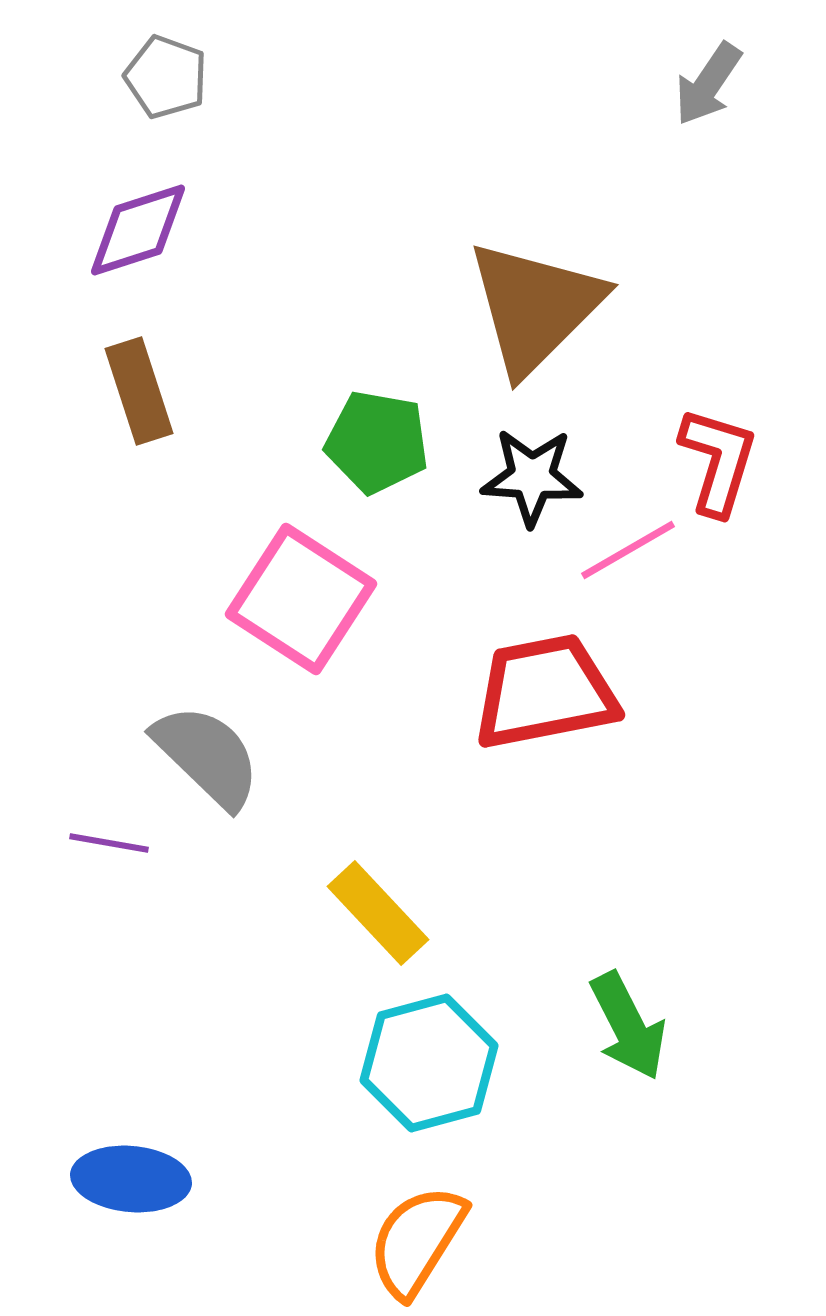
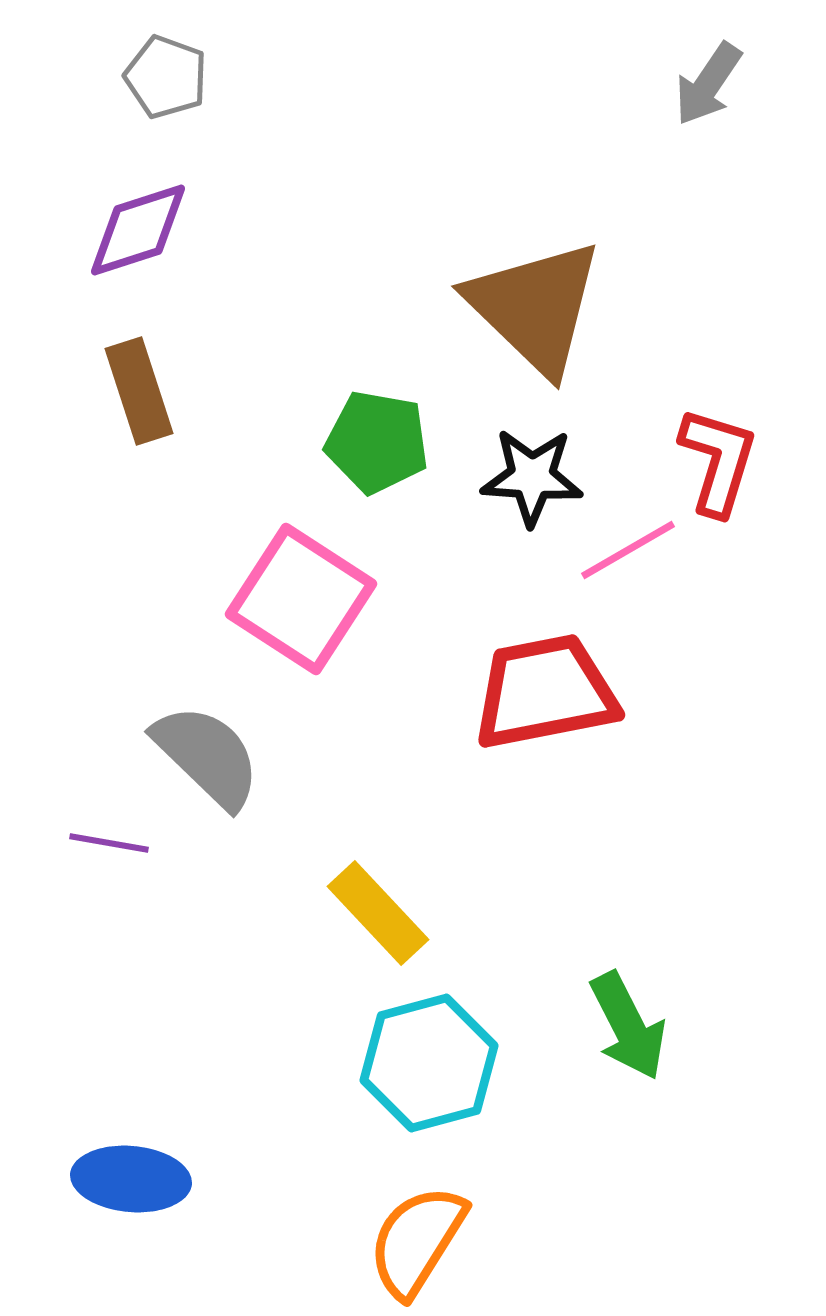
brown triangle: rotated 31 degrees counterclockwise
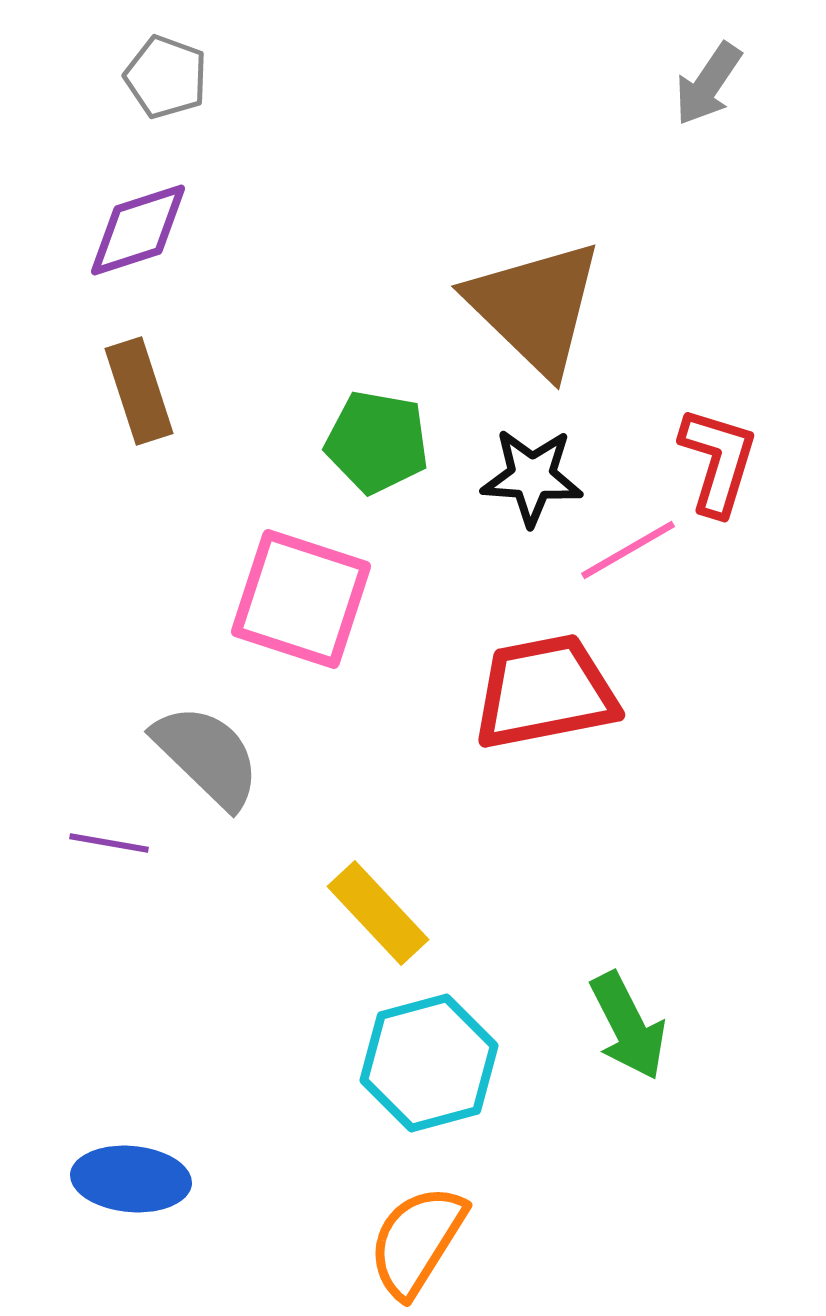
pink square: rotated 15 degrees counterclockwise
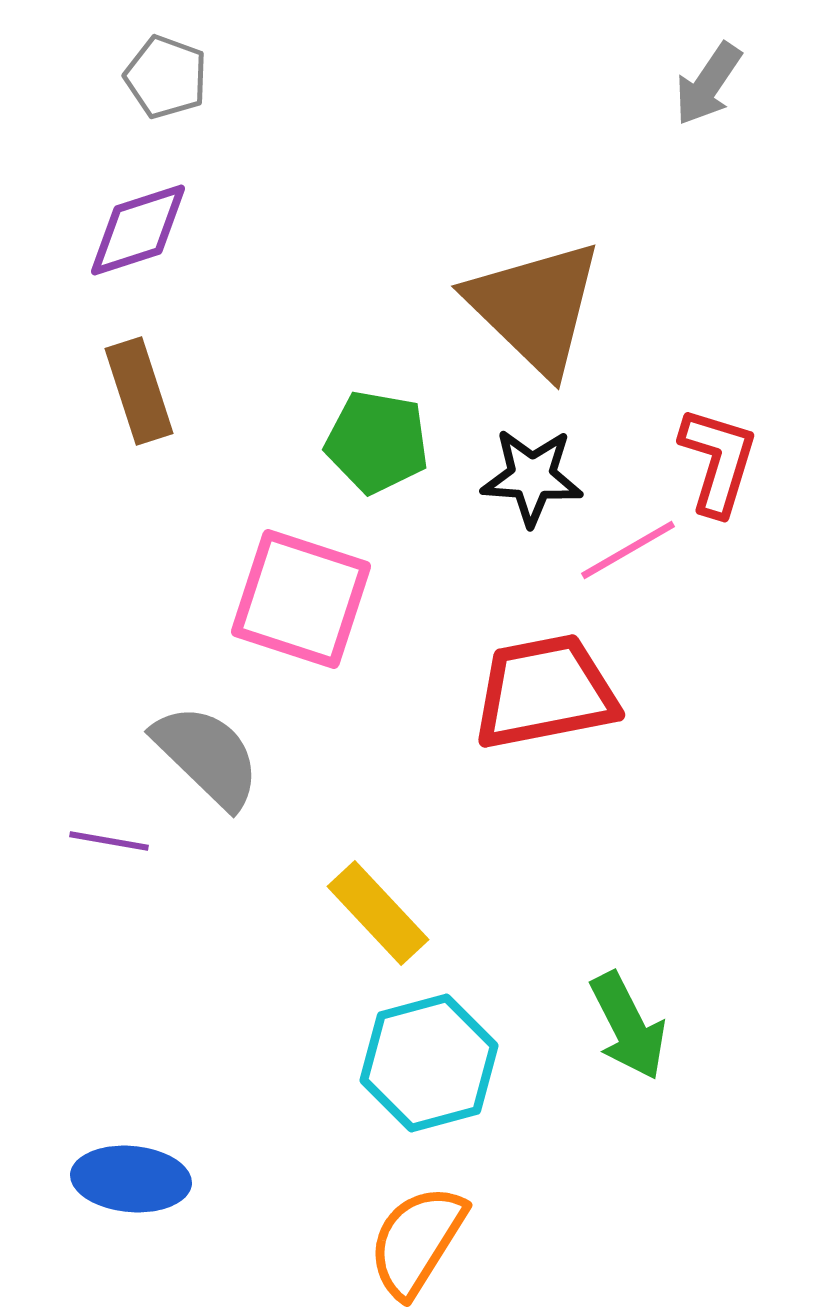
purple line: moved 2 px up
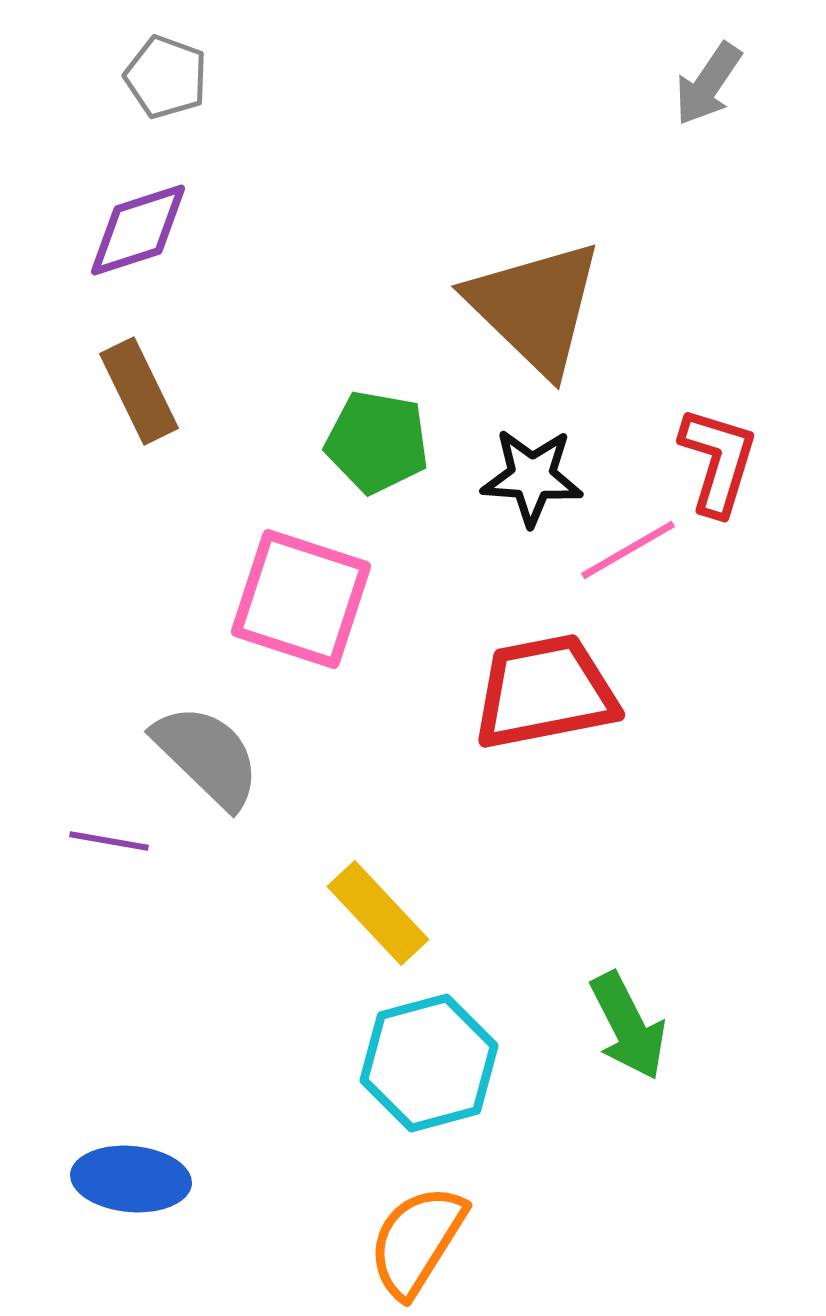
brown rectangle: rotated 8 degrees counterclockwise
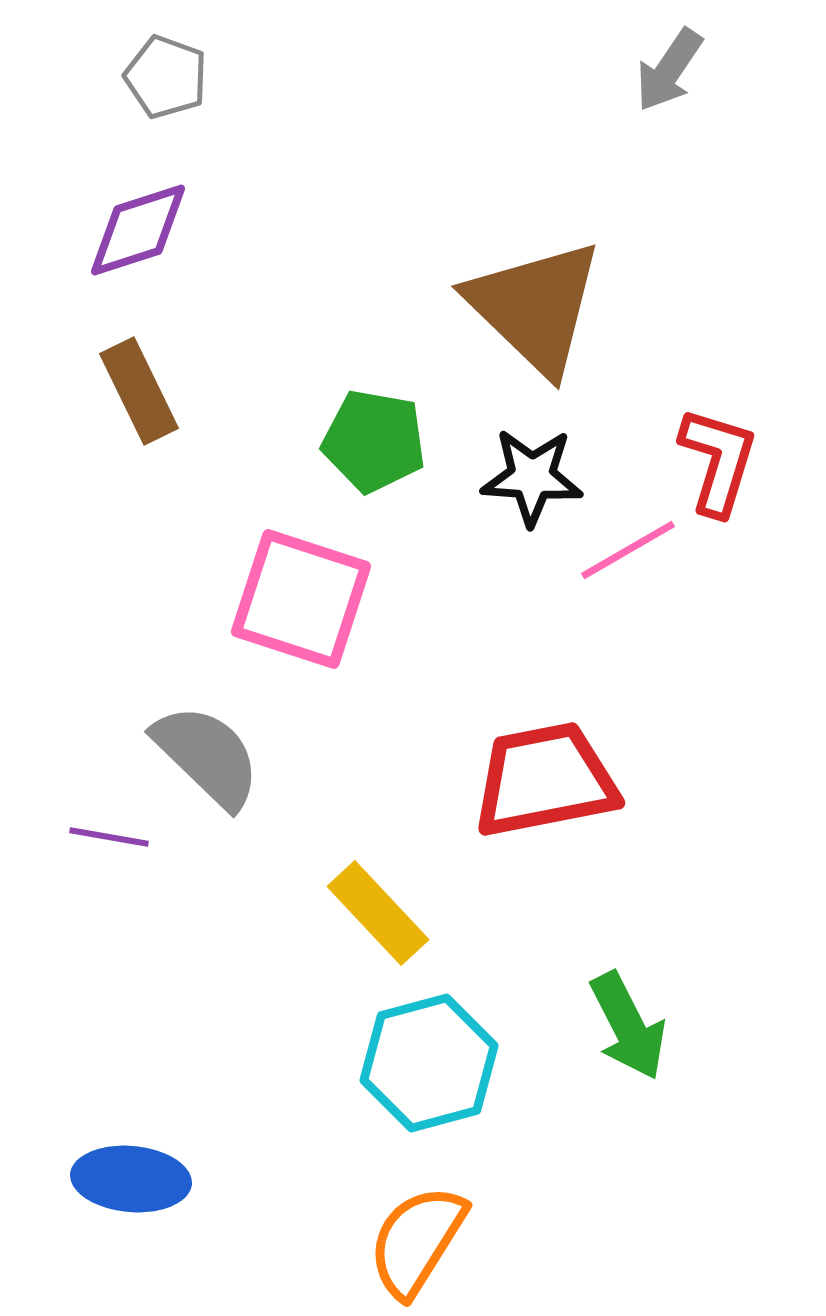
gray arrow: moved 39 px left, 14 px up
green pentagon: moved 3 px left, 1 px up
red trapezoid: moved 88 px down
purple line: moved 4 px up
